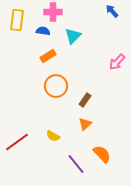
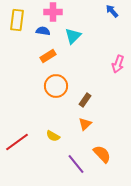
pink arrow: moved 1 px right, 2 px down; rotated 24 degrees counterclockwise
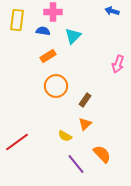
blue arrow: rotated 32 degrees counterclockwise
yellow semicircle: moved 12 px right
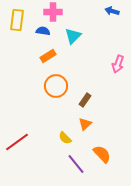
yellow semicircle: moved 2 px down; rotated 16 degrees clockwise
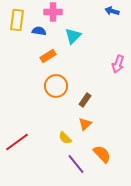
blue semicircle: moved 4 px left
